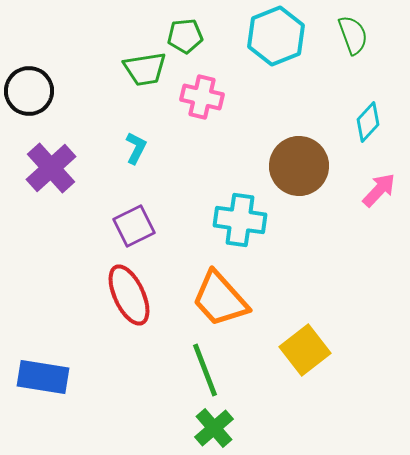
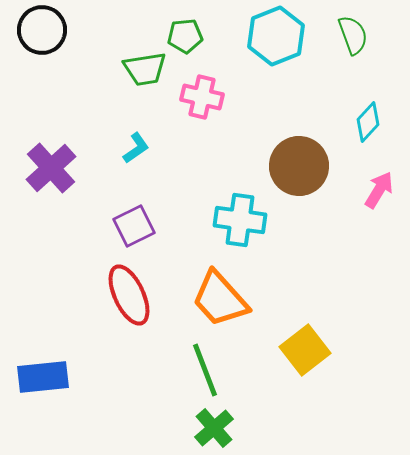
black circle: moved 13 px right, 61 px up
cyan L-shape: rotated 28 degrees clockwise
pink arrow: rotated 12 degrees counterclockwise
blue rectangle: rotated 15 degrees counterclockwise
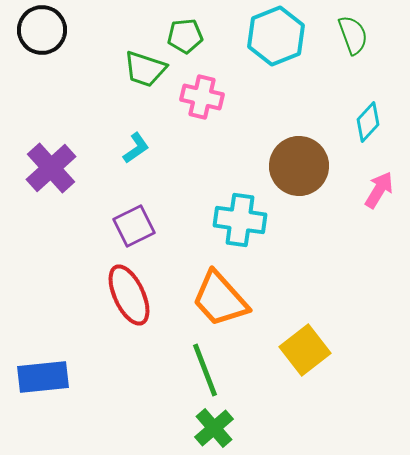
green trapezoid: rotated 27 degrees clockwise
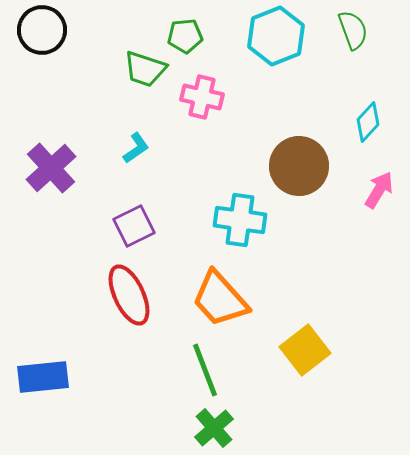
green semicircle: moved 5 px up
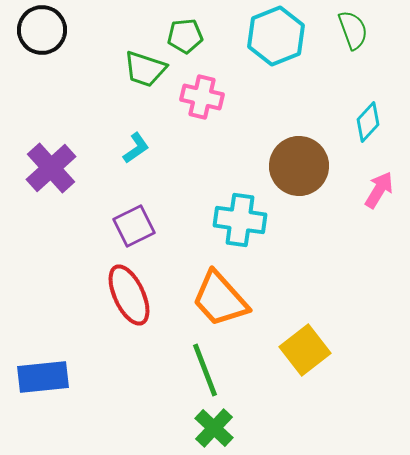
green cross: rotated 6 degrees counterclockwise
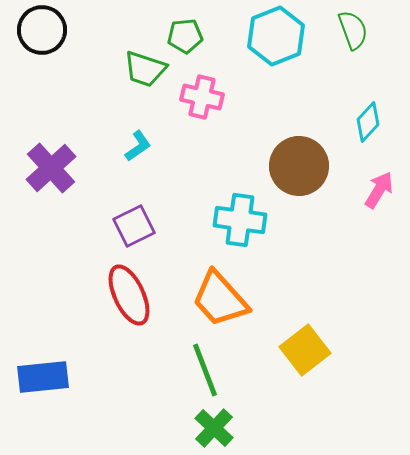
cyan L-shape: moved 2 px right, 2 px up
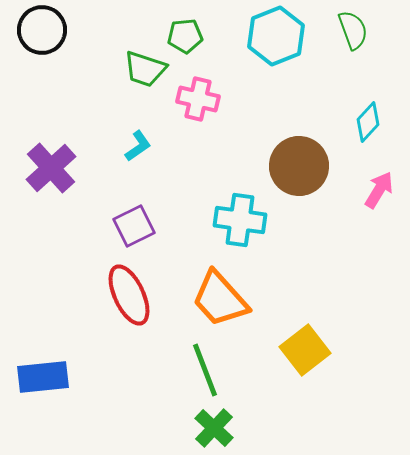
pink cross: moved 4 px left, 2 px down
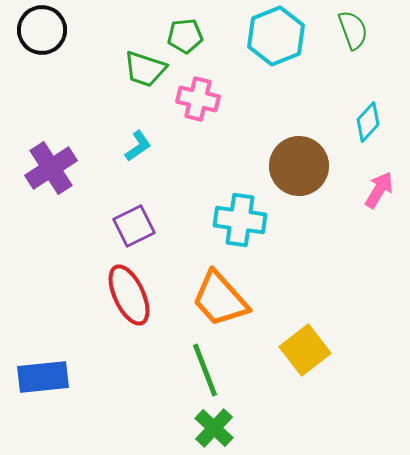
purple cross: rotated 9 degrees clockwise
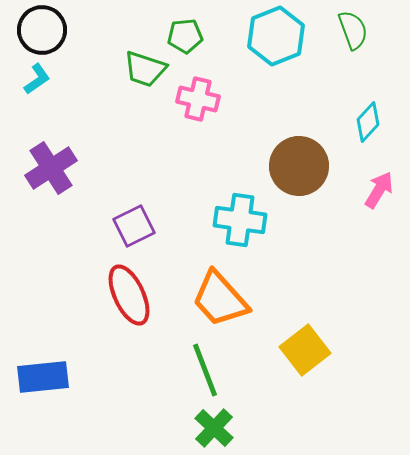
cyan L-shape: moved 101 px left, 67 px up
